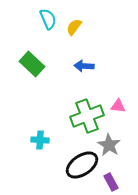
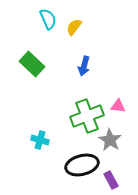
blue arrow: rotated 78 degrees counterclockwise
cyan cross: rotated 12 degrees clockwise
gray star: moved 1 px right, 5 px up
black ellipse: rotated 20 degrees clockwise
purple rectangle: moved 2 px up
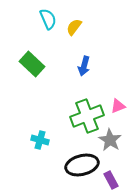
pink triangle: rotated 28 degrees counterclockwise
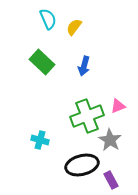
green rectangle: moved 10 px right, 2 px up
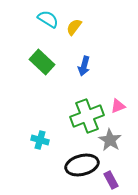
cyan semicircle: rotated 35 degrees counterclockwise
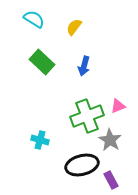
cyan semicircle: moved 14 px left
